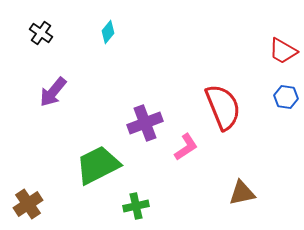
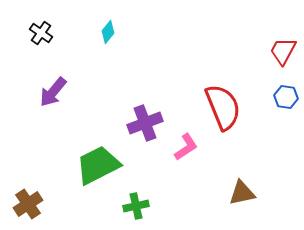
red trapezoid: rotated 88 degrees clockwise
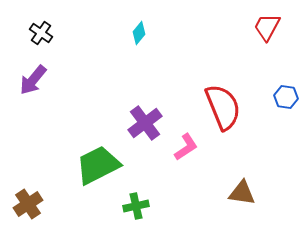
cyan diamond: moved 31 px right, 1 px down
red trapezoid: moved 16 px left, 24 px up
purple arrow: moved 20 px left, 12 px up
purple cross: rotated 16 degrees counterclockwise
brown triangle: rotated 20 degrees clockwise
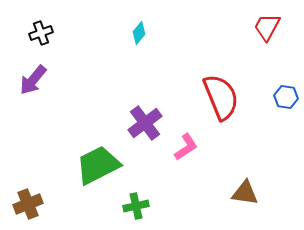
black cross: rotated 35 degrees clockwise
red semicircle: moved 2 px left, 10 px up
brown triangle: moved 3 px right
brown cross: rotated 12 degrees clockwise
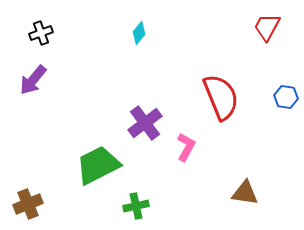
pink L-shape: rotated 28 degrees counterclockwise
